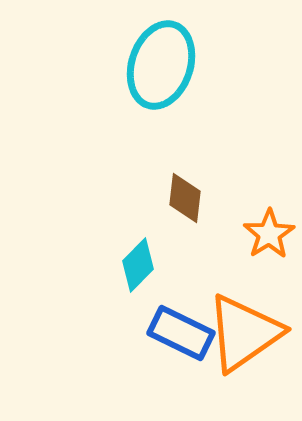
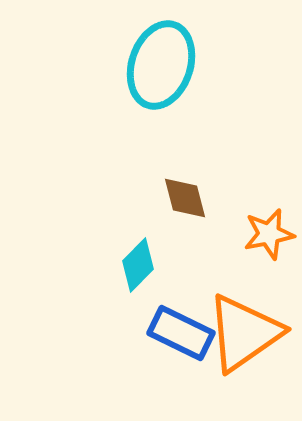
brown diamond: rotated 21 degrees counterclockwise
orange star: rotated 21 degrees clockwise
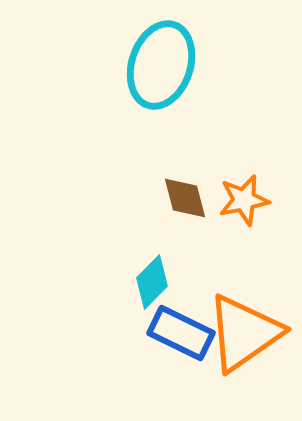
orange star: moved 25 px left, 34 px up
cyan diamond: moved 14 px right, 17 px down
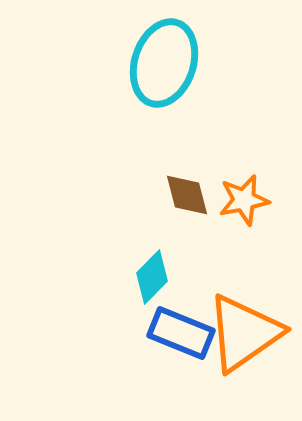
cyan ellipse: moved 3 px right, 2 px up
brown diamond: moved 2 px right, 3 px up
cyan diamond: moved 5 px up
blue rectangle: rotated 4 degrees counterclockwise
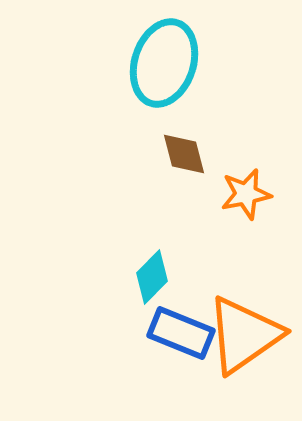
brown diamond: moved 3 px left, 41 px up
orange star: moved 2 px right, 6 px up
orange triangle: moved 2 px down
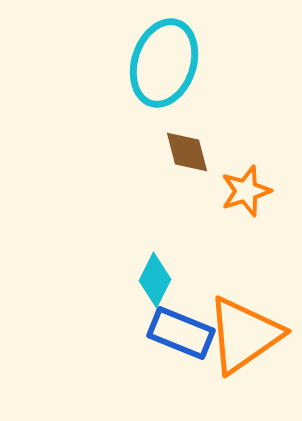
brown diamond: moved 3 px right, 2 px up
orange star: moved 3 px up; rotated 6 degrees counterclockwise
cyan diamond: moved 3 px right, 3 px down; rotated 18 degrees counterclockwise
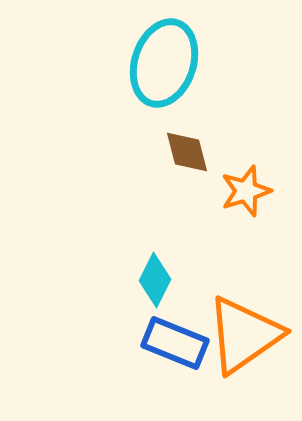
blue rectangle: moved 6 px left, 10 px down
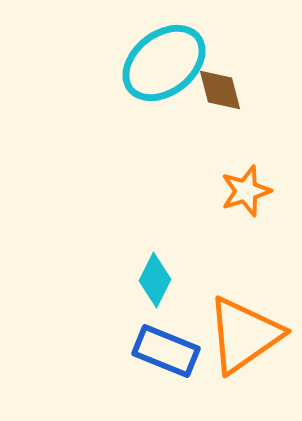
cyan ellipse: rotated 34 degrees clockwise
brown diamond: moved 33 px right, 62 px up
blue rectangle: moved 9 px left, 8 px down
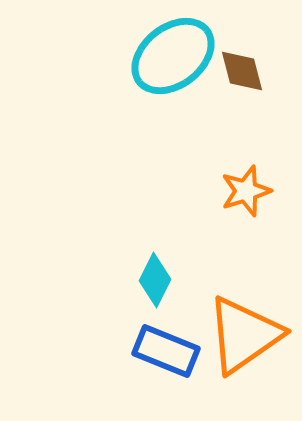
cyan ellipse: moved 9 px right, 7 px up
brown diamond: moved 22 px right, 19 px up
